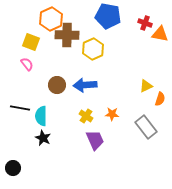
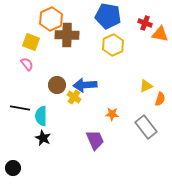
yellow hexagon: moved 20 px right, 4 px up
yellow cross: moved 12 px left, 19 px up
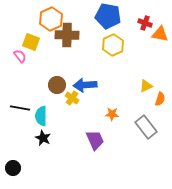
pink semicircle: moved 7 px left, 8 px up
yellow cross: moved 2 px left, 1 px down
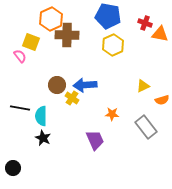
yellow triangle: moved 3 px left
orange semicircle: moved 2 px right, 1 px down; rotated 56 degrees clockwise
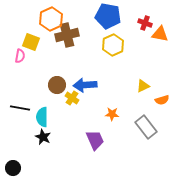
brown cross: rotated 15 degrees counterclockwise
pink semicircle: rotated 48 degrees clockwise
cyan semicircle: moved 1 px right, 1 px down
black star: moved 1 px up
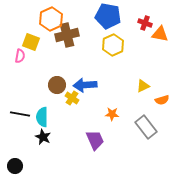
black line: moved 6 px down
black circle: moved 2 px right, 2 px up
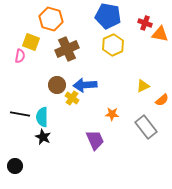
orange hexagon: rotated 20 degrees counterclockwise
brown cross: moved 14 px down; rotated 10 degrees counterclockwise
orange semicircle: rotated 24 degrees counterclockwise
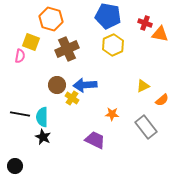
purple trapezoid: rotated 40 degrees counterclockwise
